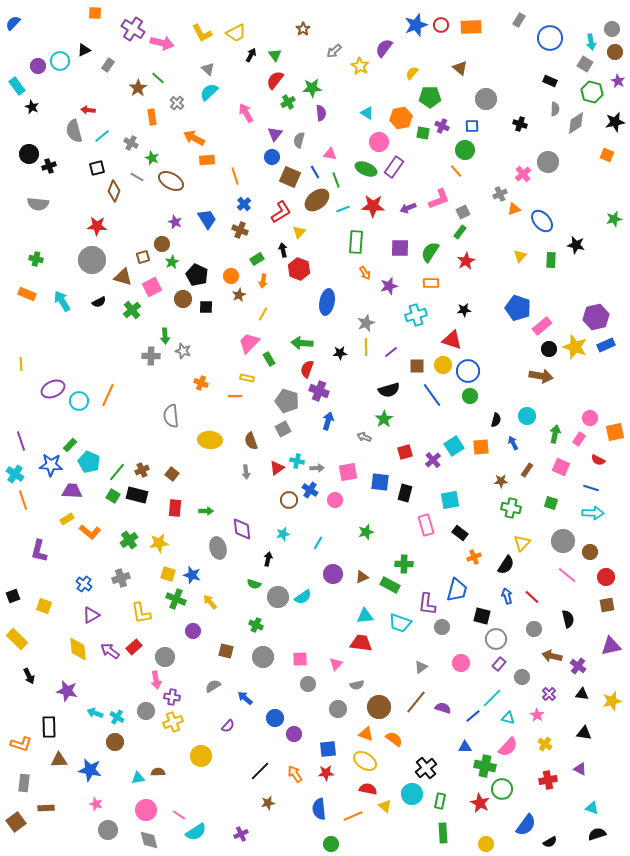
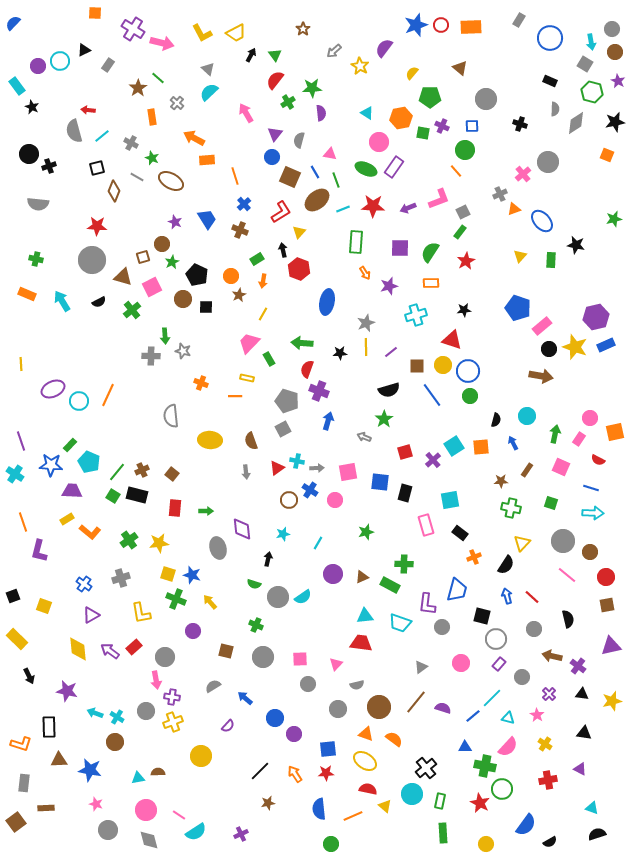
orange line at (23, 500): moved 22 px down
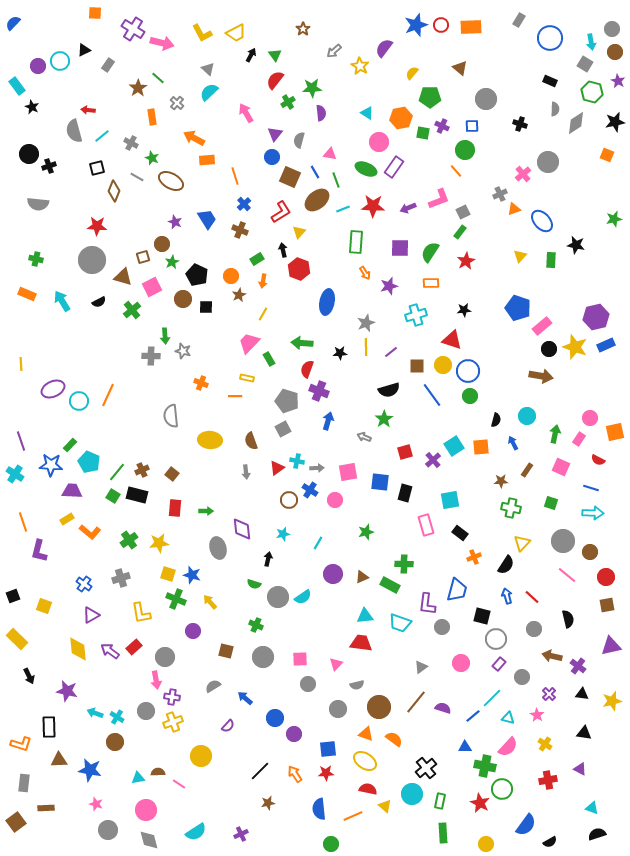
pink line at (179, 815): moved 31 px up
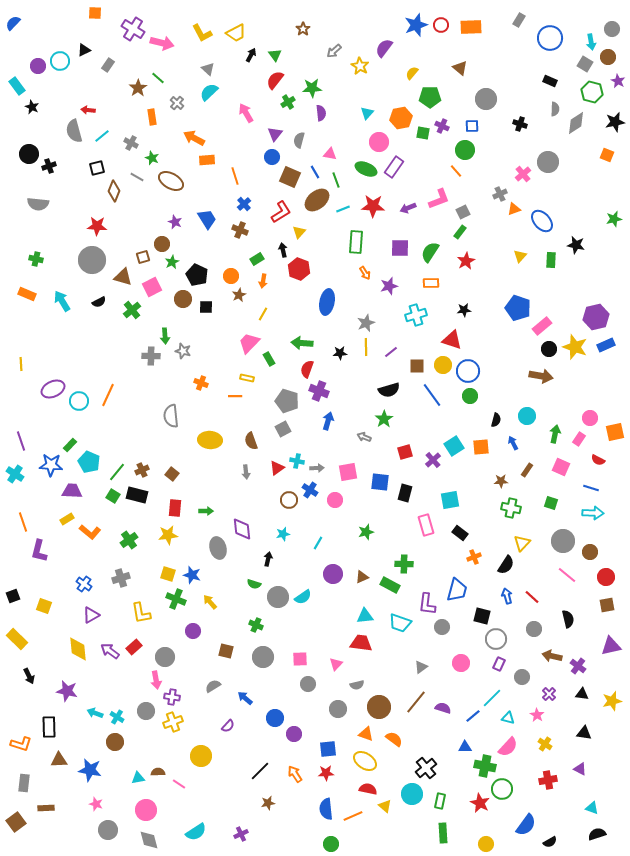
brown circle at (615, 52): moved 7 px left, 5 px down
cyan triangle at (367, 113): rotated 40 degrees clockwise
yellow star at (159, 543): moved 9 px right, 8 px up
purple rectangle at (499, 664): rotated 16 degrees counterclockwise
blue semicircle at (319, 809): moved 7 px right
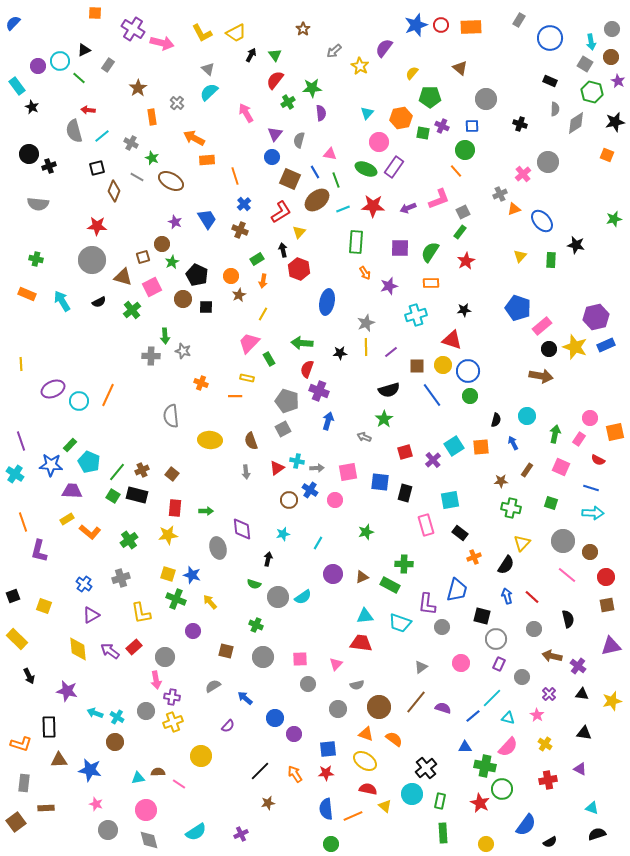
brown circle at (608, 57): moved 3 px right
green line at (158, 78): moved 79 px left
brown square at (290, 177): moved 2 px down
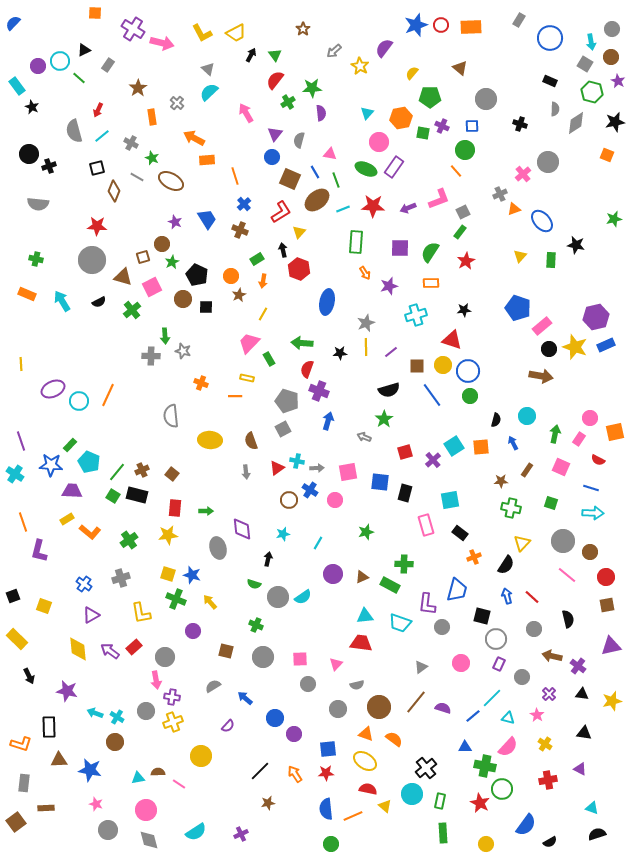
red arrow at (88, 110): moved 10 px right; rotated 72 degrees counterclockwise
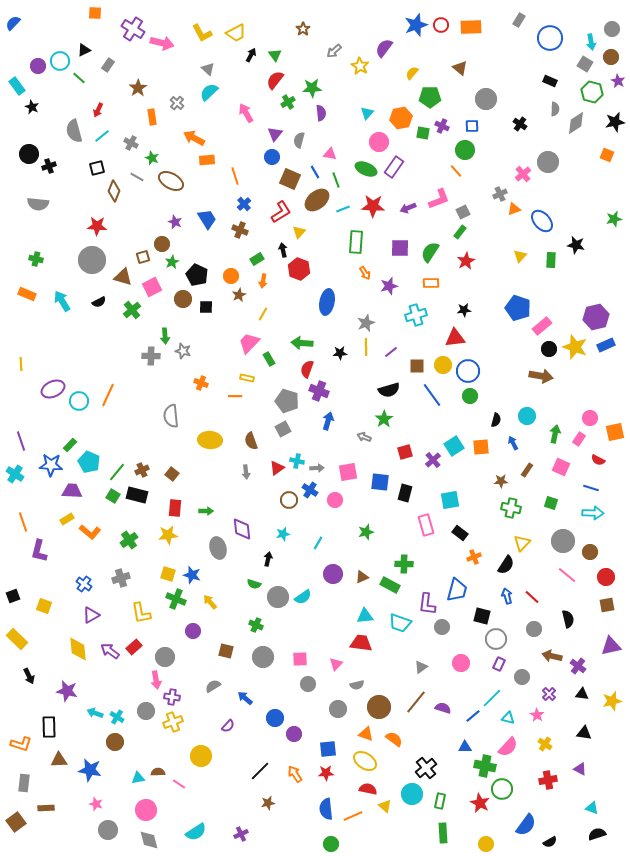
black cross at (520, 124): rotated 16 degrees clockwise
red triangle at (452, 340): moved 3 px right, 2 px up; rotated 25 degrees counterclockwise
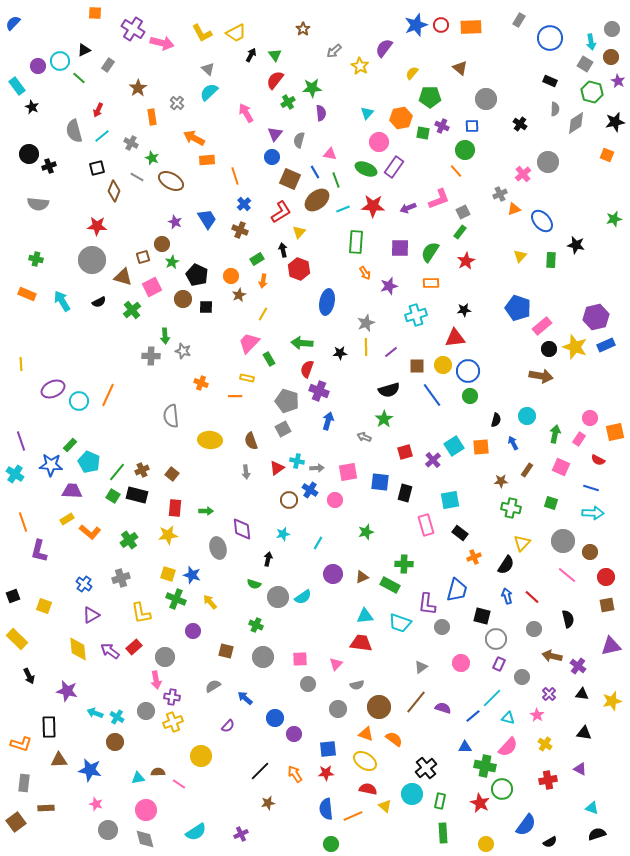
gray diamond at (149, 840): moved 4 px left, 1 px up
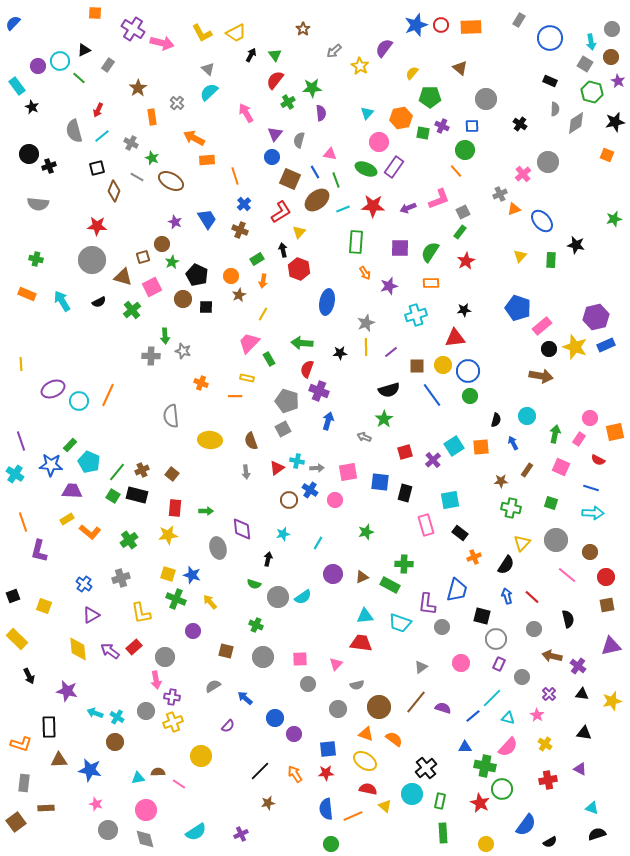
gray circle at (563, 541): moved 7 px left, 1 px up
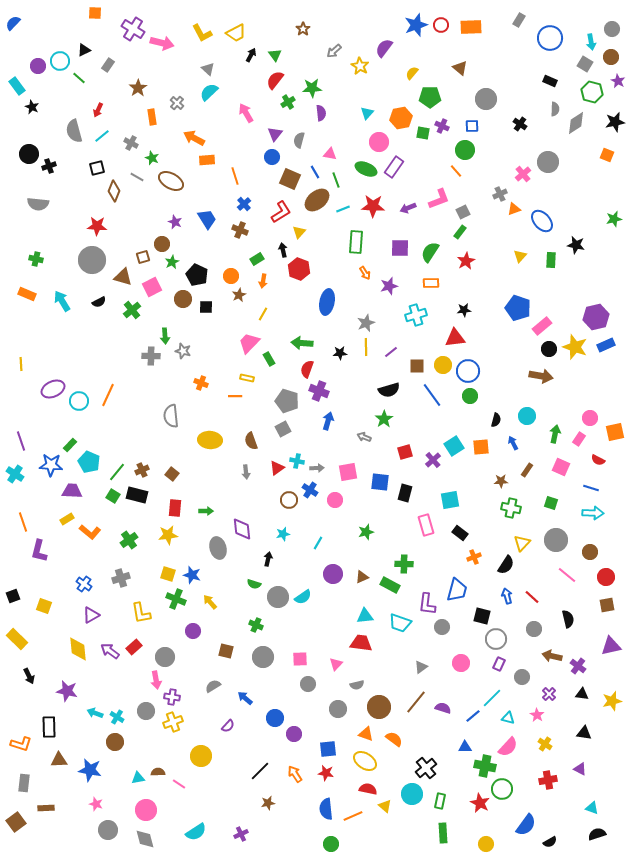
red star at (326, 773): rotated 14 degrees clockwise
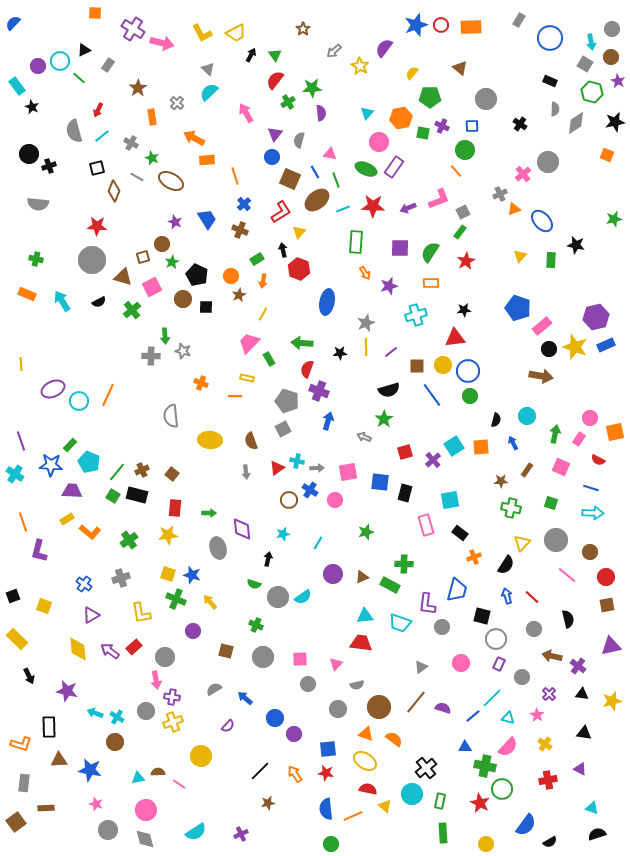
green arrow at (206, 511): moved 3 px right, 2 px down
gray semicircle at (213, 686): moved 1 px right, 3 px down
